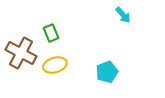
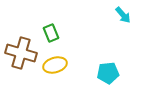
brown cross: rotated 12 degrees counterclockwise
cyan pentagon: moved 1 px right, 1 px down; rotated 15 degrees clockwise
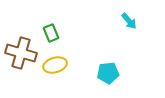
cyan arrow: moved 6 px right, 6 px down
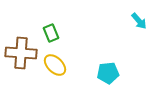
cyan arrow: moved 10 px right
brown cross: rotated 12 degrees counterclockwise
yellow ellipse: rotated 60 degrees clockwise
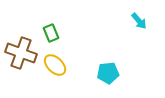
brown cross: rotated 16 degrees clockwise
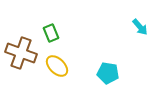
cyan arrow: moved 1 px right, 6 px down
yellow ellipse: moved 2 px right, 1 px down
cyan pentagon: rotated 15 degrees clockwise
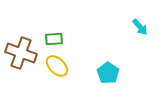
green rectangle: moved 3 px right, 6 px down; rotated 72 degrees counterclockwise
cyan pentagon: rotated 25 degrees clockwise
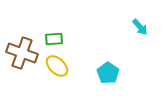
brown cross: moved 1 px right
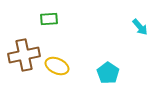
green rectangle: moved 5 px left, 20 px up
brown cross: moved 2 px right, 2 px down; rotated 32 degrees counterclockwise
yellow ellipse: rotated 20 degrees counterclockwise
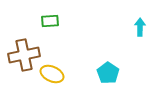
green rectangle: moved 1 px right, 2 px down
cyan arrow: rotated 138 degrees counterclockwise
yellow ellipse: moved 5 px left, 8 px down
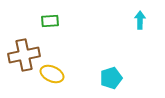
cyan arrow: moved 7 px up
cyan pentagon: moved 3 px right, 5 px down; rotated 20 degrees clockwise
